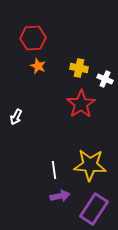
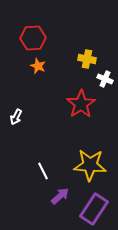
yellow cross: moved 8 px right, 9 px up
white line: moved 11 px left, 1 px down; rotated 18 degrees counterclockwise
purple arrow: rotated 30 degrees counterclockwise
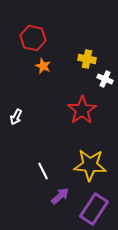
red hexagon: rotated 15 degrees clockwise
orange star: moved 5 px right
red star: moved 1 px right, 6 px down
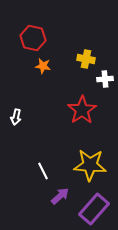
yellow cross: moved 1 px left
orange star: rotated 14 degrees counterclockwise
white cross: rotated 28 degrees counterclockwise
white arrow: rotated 14 degrees counterclockwise
purple rectangle: rotated 8 degrees clockwise
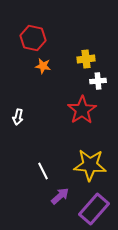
yellow cross: rotated 18 degrees counterclockwise
white cross: moved 7 px left, 2 px down
white arrow: moved 2 px right
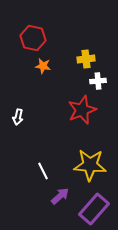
red star: rotated 12 degrees clockwise
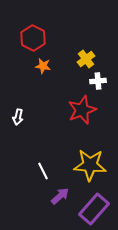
red hexagon: rotated 15 degrees clockwise
yellow cross: rotated 30 degrees counterclockwise
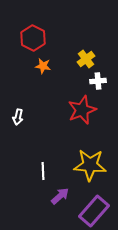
white line: rotated 24 degrees clockwise
purple rectangle: moved 2 px down
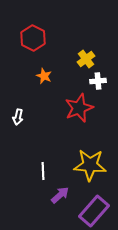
orange star: moved 1 px right, 10 px down; rotated 14 degrees clockwise
red star: moved 3 px left, 2 px up
purple arrow: moved 1 px up
